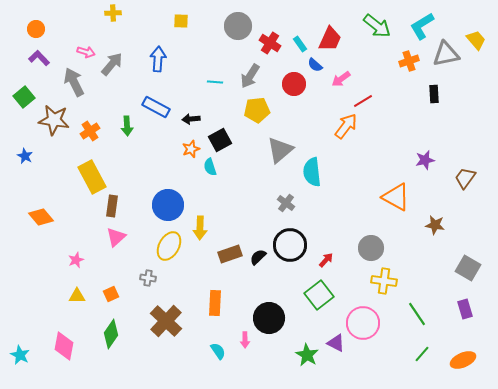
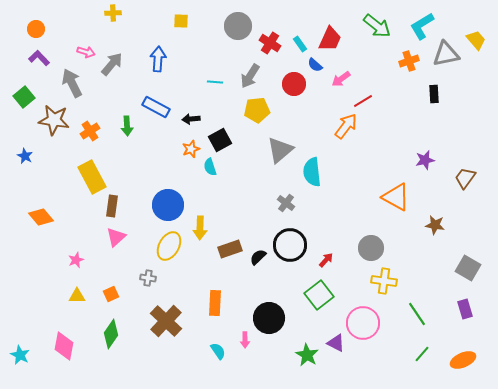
gray arrow at (74, 82): moved 2 px left, 1 px down
brown rectangle at (230, 254): moved 5 px up
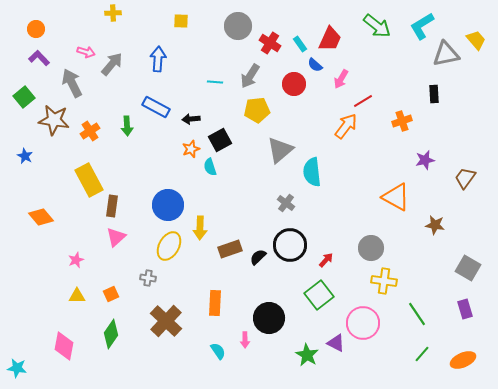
orange cross at (409, 61): moved 7 px left, 60 px down
pink arrow at (341, 79): rotated 24 degrees counterclockwise
yellow rectangle at (92, 177): moved 3 px left, 3 px down
cyan star at (20, 355): moved 3 px left, 13 px down; rotated 18 degrees counterclockwise
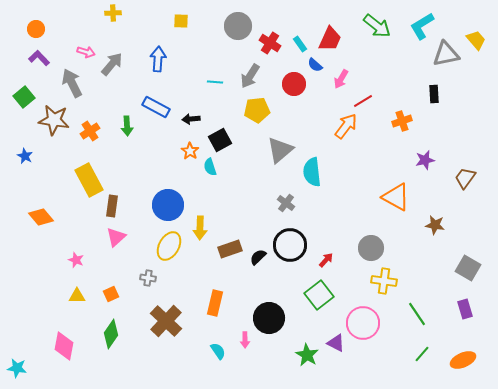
orange star at (191, 149): moved 1 px left, 2 px down; rotated 18 degrees counterclockwise
pink star at (76, 260): rotated 28 degrees counterclockwise
orange rectangle at (215, 303): rotated 10 degrees clockwise
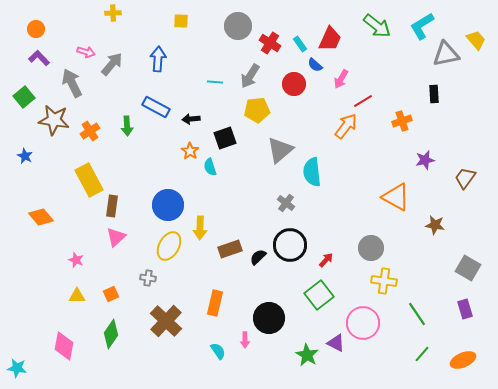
black square at (220, 140): moved 5 px right, 2 px up; rotated 10 degrees clockwise
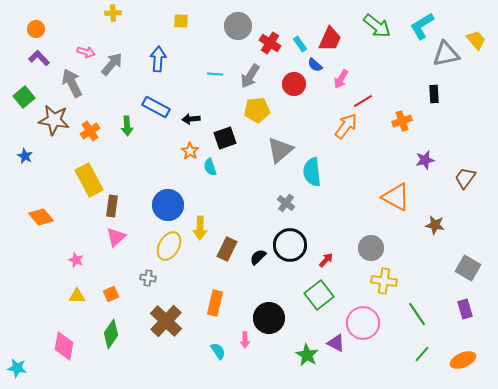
cyan line at (215, 82): moved 8 px up
brown rectangle at (230, 249): moved 3 px left; rotated 45 degrees counterclockwise
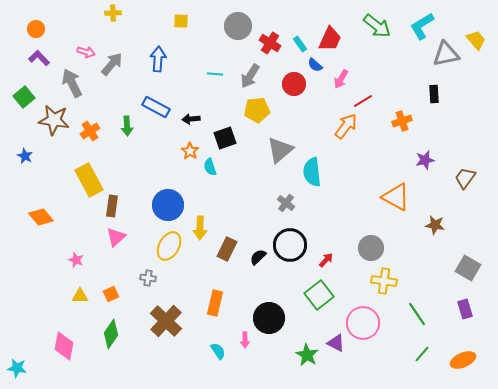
yellow triangle at (77, 296): moved 3 px right
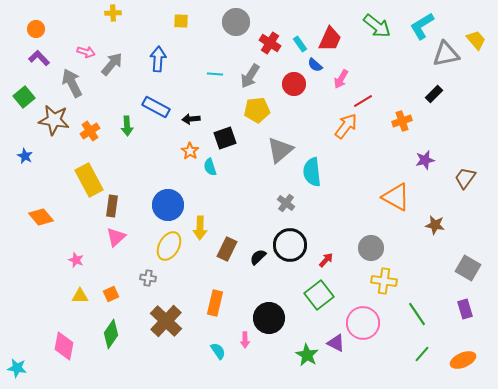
gray circle at (238, 26): moved 2 px left, 4 px up
black rectangle at (434, 94): rotated 48 degrees clockwise
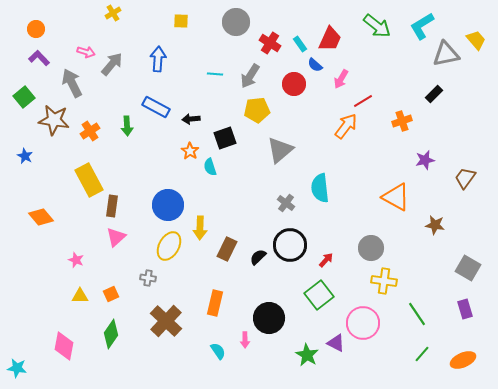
yellow cross at (113, 13): rotated 28 degrees counterclockwise
cyan semicircle at (312, 172): moved 8 px right, 16 px down
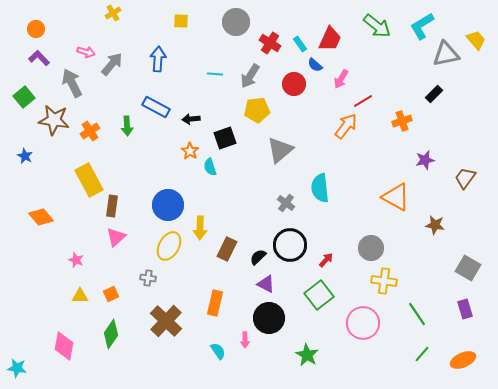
purple triangle at (336, 343): moved 70 px left, 59 px up
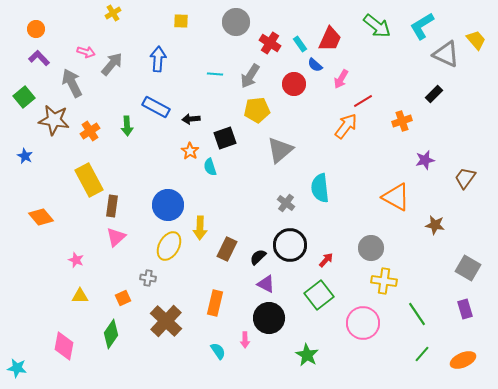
gray triangle at (446, 54): rotated 36 degrees clockwise
orange square at (111, 294): moved 12 px right, 4 px down
